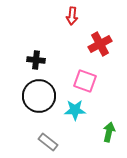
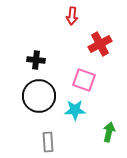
pink square: moved 1 px left, 1 px up
gray rectangle: rotated 48 degrees clockwise
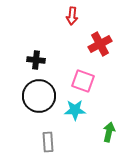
pink square: moved 1 px left, 1 px down
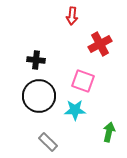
gray rectangle: rotated 42 degrees counterclockwise
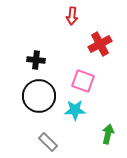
green arrow: moved 1 px left, 2 px down
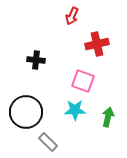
red arrow: rotated 18 degrees clockwise
red cross: moved 3 px left; rotated 15 degrees clockwise
black circle: moved 13 px left, 16 px down
green arrow: moved 17 px up
